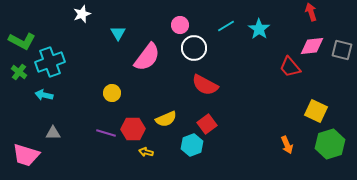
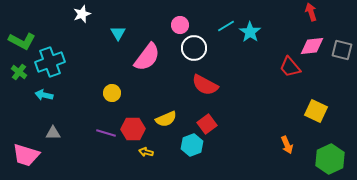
cyan star: moved 9 px left, 3 px down
green hexagon: moved 15 px down; rotated 8 degrees counterclockwise
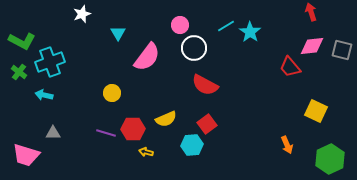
cyan hexagon: rotated 15 degrees clockwise
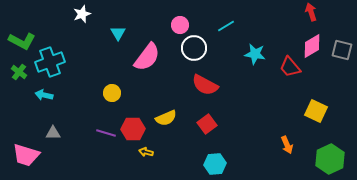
cyan star: moved 5 px right, 22 px down; rotated 25 degrees counterclockwise
pink diamond: rotated 25 degrees counterclockwise
yellow semicircle: moved 1 px up
cyan hexagon: moved 23 px right, 19 px down
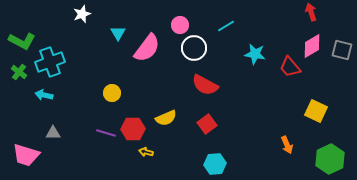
pink semicircle: moved 9 px up
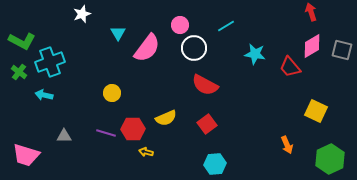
gray triangle: moved 11 px right, 3 px down
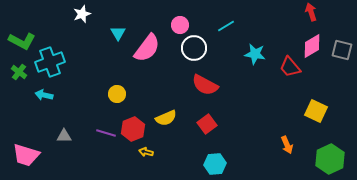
yellow circle: moved 5 px right, 1 px down
red hexagon: rotated 20 degrees counterclockwise
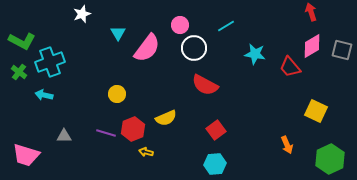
red square: moved 9 px right, 6 px down
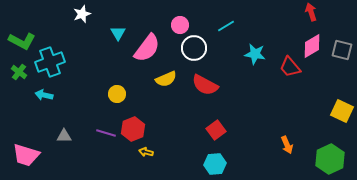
yellow square: moved 26 px right
yellow semicircle: moved 39 px up
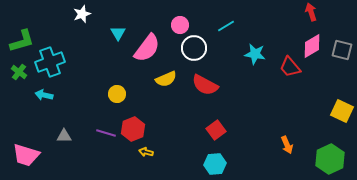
green L-shape: rotated 44 degrees counterclockwise
